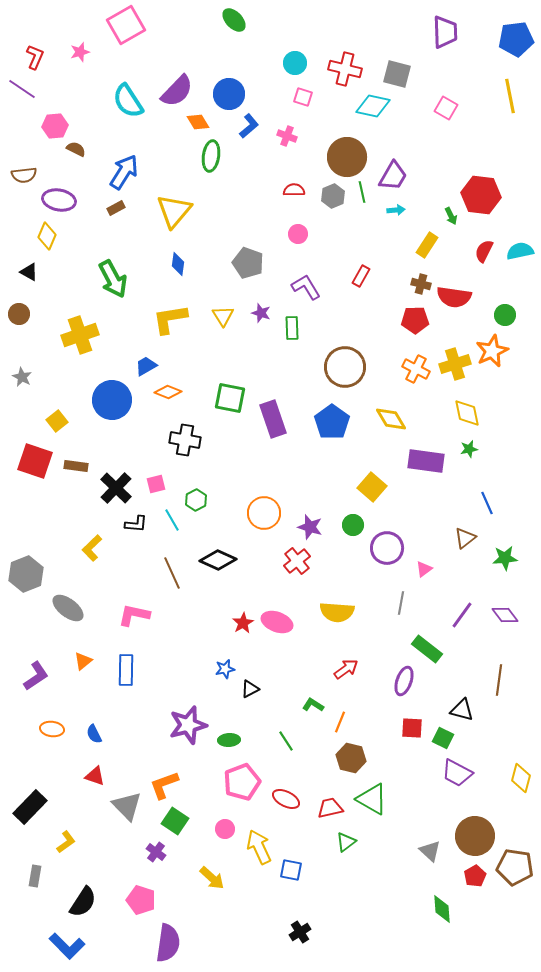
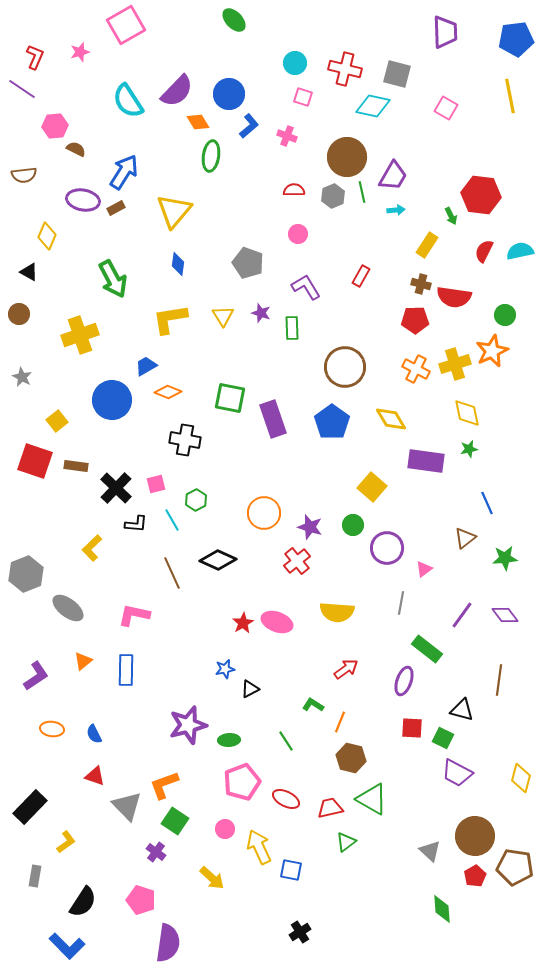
purple ellipse at (59, 200): moved 24 px right
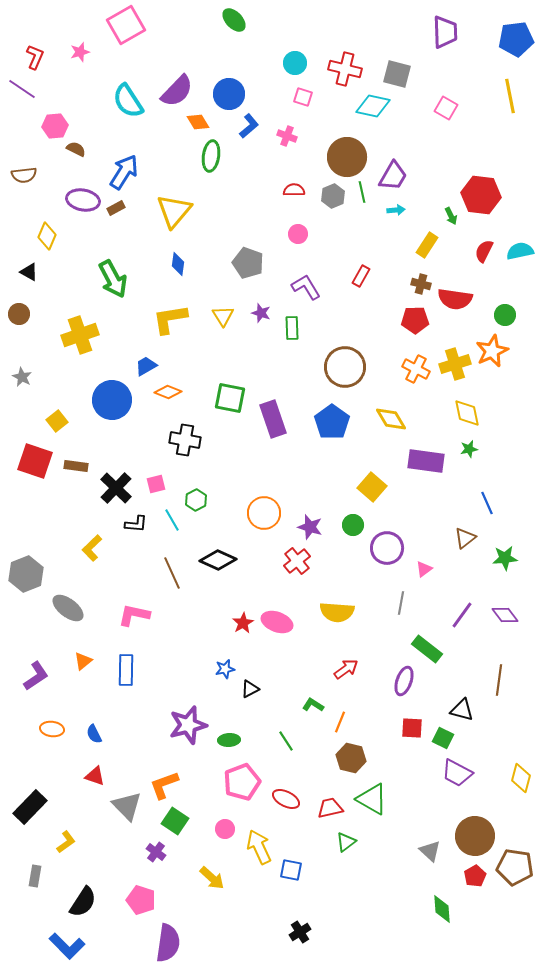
red semicircle at (454, 297): moved 1 px right, 2 px down
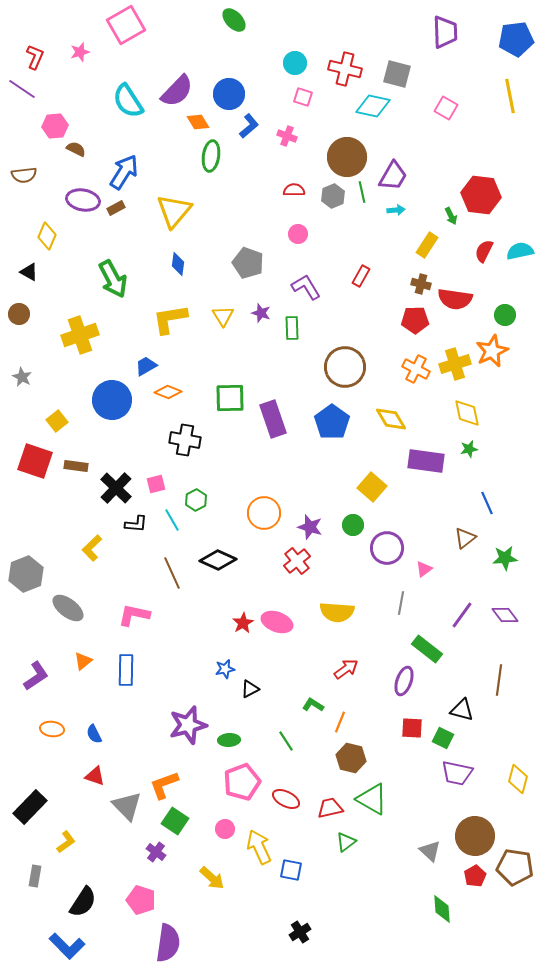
green square at (230, 398): rotated 12 degrees counterclockwise
purple trapezoid at (457, 773): rotated 16 degrees counterclockwise
yellow diamond at (521, 778): moved 3 px left, 1 px down
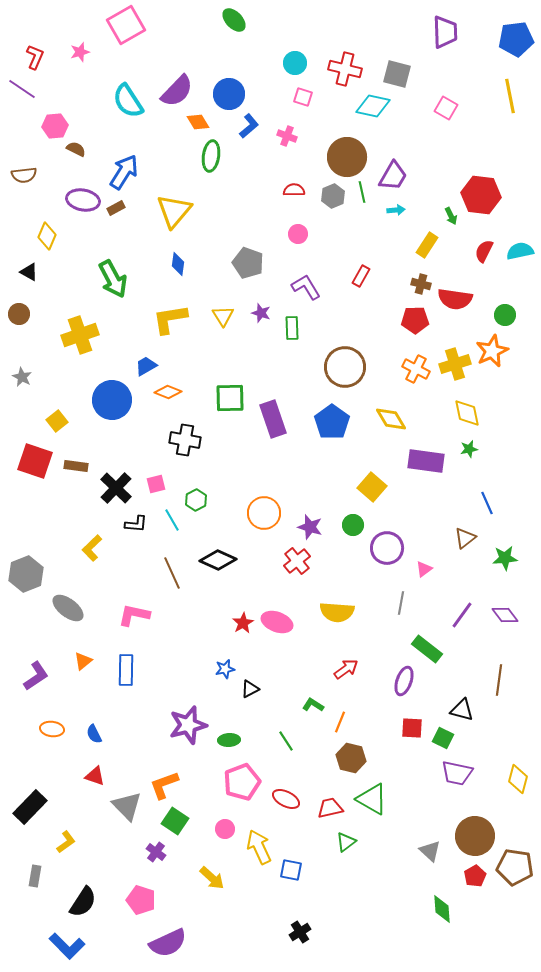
purple semicircle at (168, 943): rotated 57 degrees clockwise
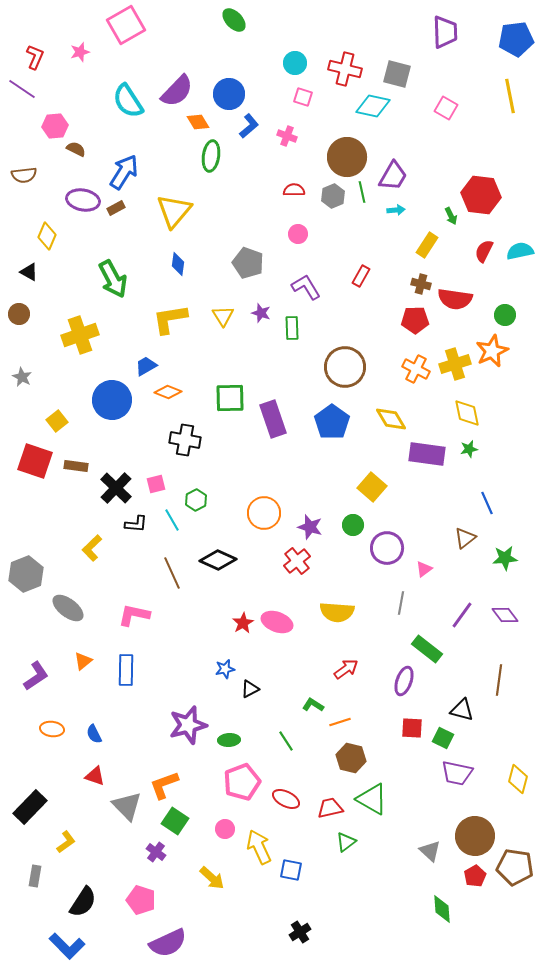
purple rectangle at (426, 461): moved 1 px right, 7 px up
orange line at (340, 722): rotated 50 degrees clockwise
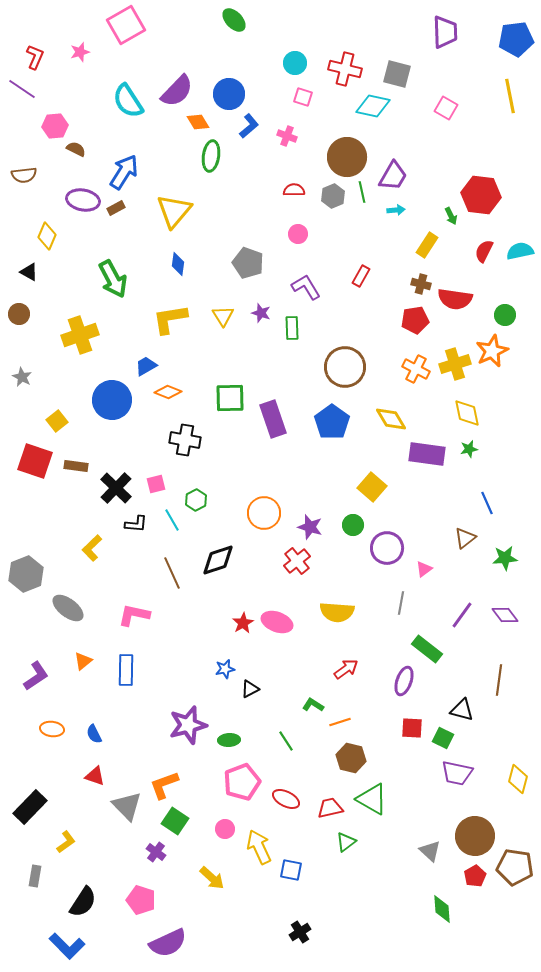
red pentagon at (415, 320): rotated 8 degrees counterclockwise
black diamond at (218, 560): rotated 42 degrees counterclockwise
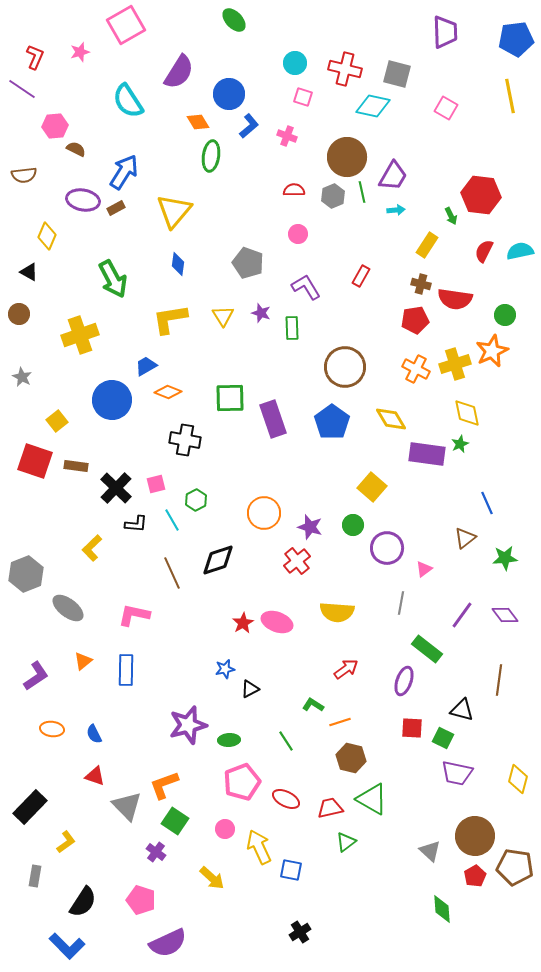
purple semicircle at (177, 91): moved 2 px right, 19 px up; rotated 12 degrees counterclockwise
green star at (469, 449): moved 9 px left, 5 px up; rotated 12 degrees counterclockwise
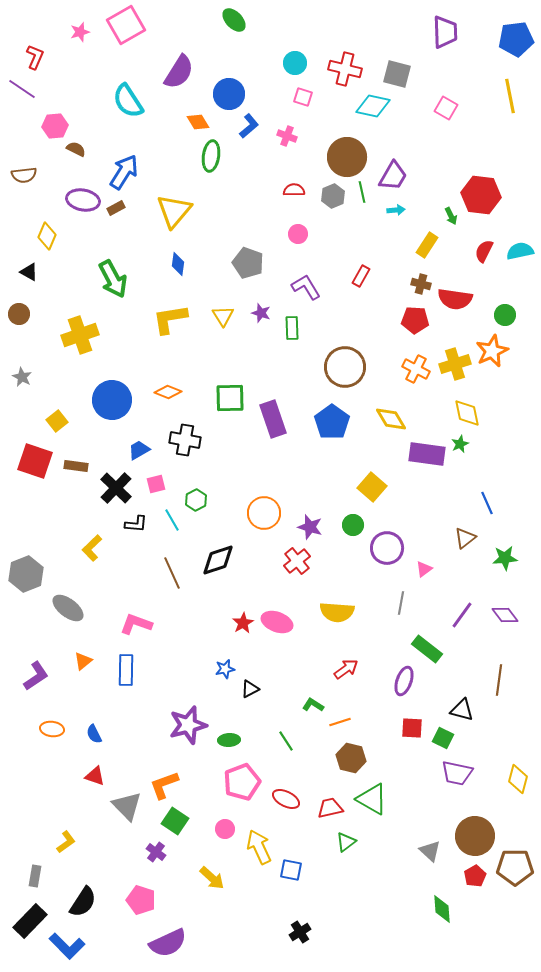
pink star at (80, 52): moved 20 px up
red pentagon at (415, 320): rotated 12 degrees clockwise
blue trapezoid at (146, 366): moved 7 px left, 84 px down
pink L-shape at (134, 615): moved 2 px right, 9 px down; rotated 8 degrees clockwise
black rectangle at (30, 807): moved 114 px down
brown pentagon at (515, 867): rotated 9 degrees counterclockwise
